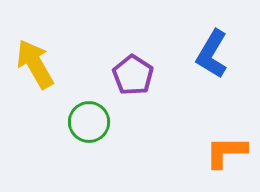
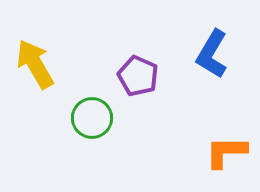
purple pentagon: moved 5 px right, 1 px down; rotated 9 degrees counterclockwise
green circle: moved 3 px right, 4 px up
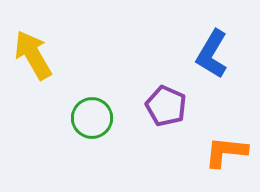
yellow arrow: moved 2 px left, 9 px up
purple pentagon: moved 28 px right, 30 px down
orange L-shape: rotated 6 degrees clockwise
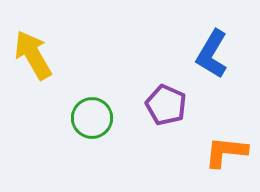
purple pentagon: moved 1 px up
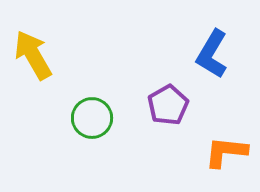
purple pentagon: moved 2 px right; rotated 18 degrees clockwise
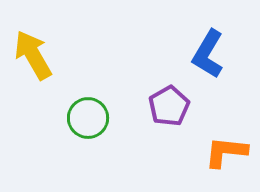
blue L-shape: moved 4 px left
purple pentagon: moved 1 px right, 1 px down
green circle: moved 4 px left
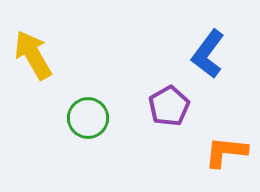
blue L-shape: rotated 6 degrees clockwise
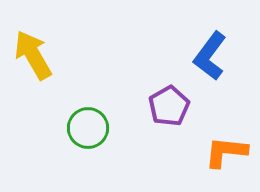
blue L-shape: moved 2 px right, 2 px down
green circle: moved 10 px down
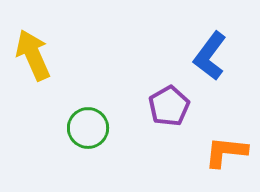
yellow arrow: rotated 6 degrees clockwise
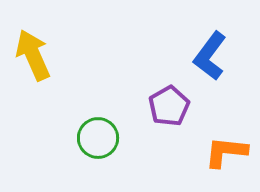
green circle: moved 10 px right, 10 px down
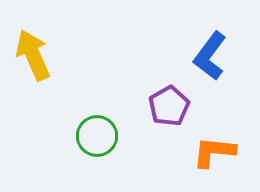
green circle: moved 1 px left, 2 px up
orange L-shape: moved 12 px left
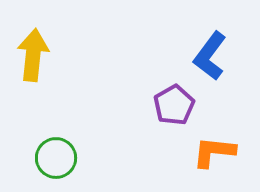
yellow arrow: rotated 30 degrees clockwise
purple pentagon: moved 5 px right, 1 px up
green circle: moved 41 px left, 22 px down
